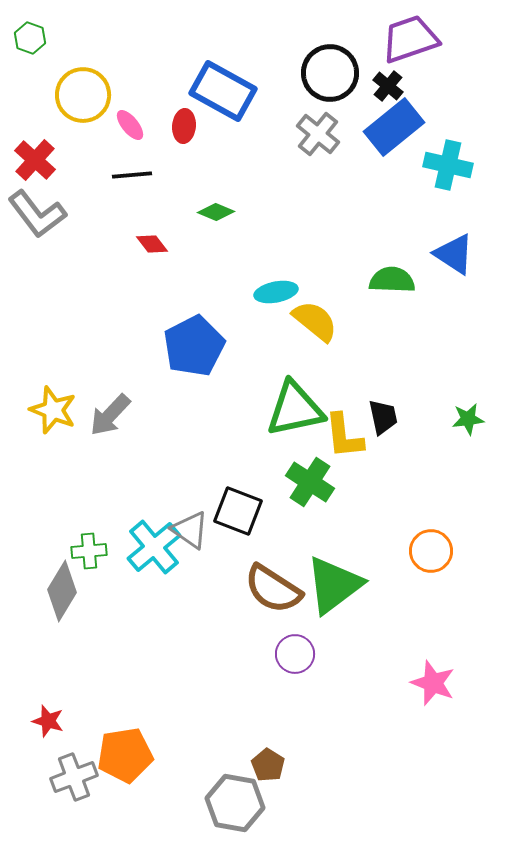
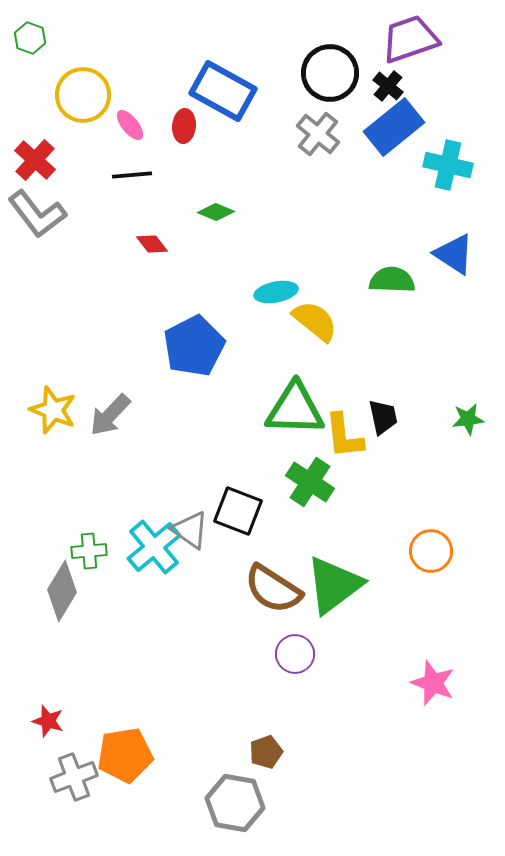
green triangle at (295, 409): rotated 14 degrees clockwise
brown pentagon at (268, 765): moved 2 px left, 13 px up; rotated 20 degrees clockwise
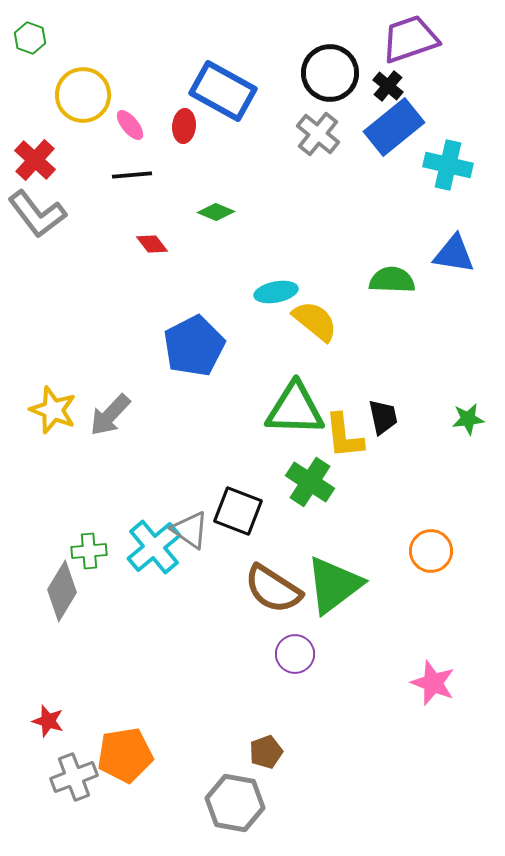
blue triangle at (454, 254): rotated 24 degrees counterclockwise
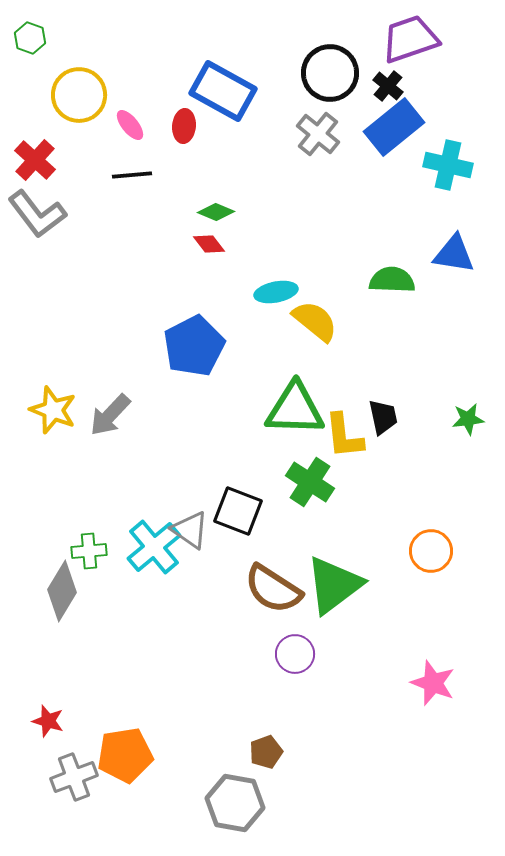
yellow circle at (83, 95): moved 4 px left
red diamond at (152, 244): moved 57 px right
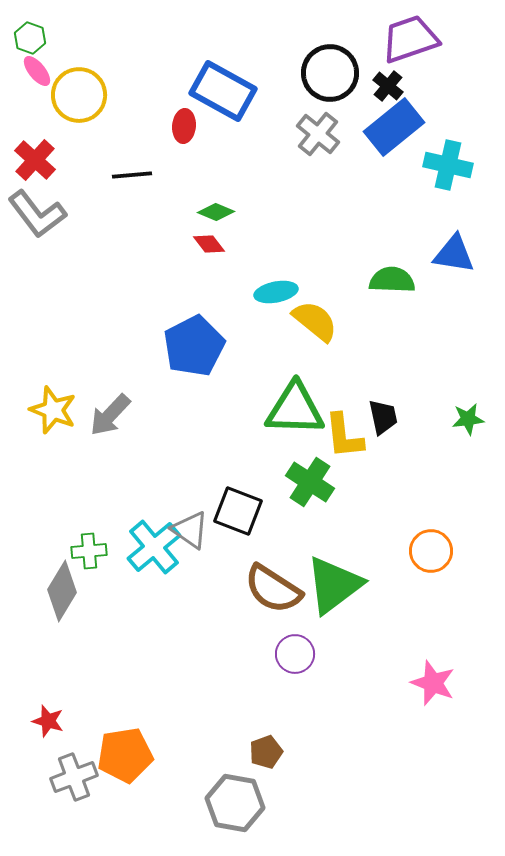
pink ellipse at (130, 125): moved 93 px left, 54 px up
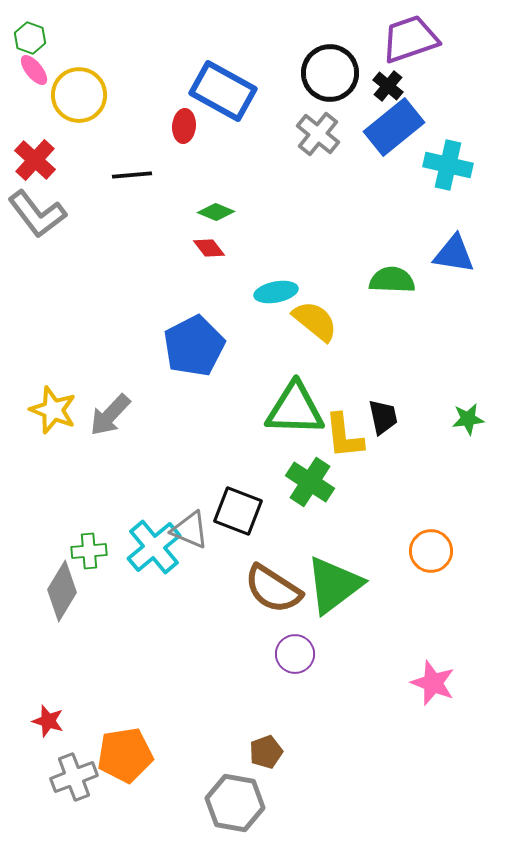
pink ellipse at (37, 71): moved 3 px left, 1 px up
red diamond at (209, 244): moved 4 px down
gray triangle at (190, 530): rotated 12 degrees counterclockwise
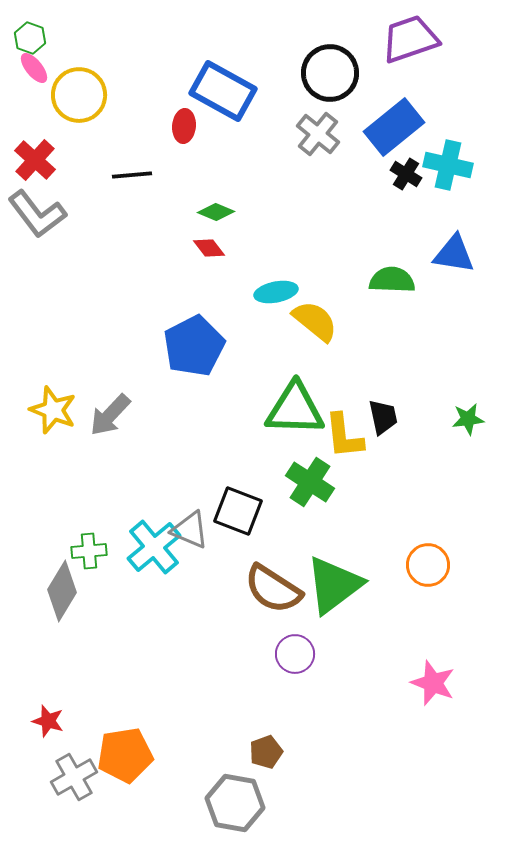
pink ellipse at (34, 70): moved 2 px up
black cross at (388, 86): moved 18 px right, 88 px down; rotated 8 degrees counterclockwise
orange circle at (431, 551): moved 3 px left, 14 px down
gray cross at (74, 777): rotated 9 degrees counterclockwise
